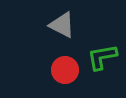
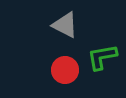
gray triangle: moved 3 px right
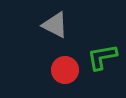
gray triangle: moved 10 px left
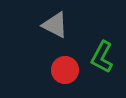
green L-shape: rotated 52 degrees counterclockwise
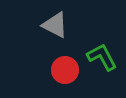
green L-shape: rotated 124 degrees clockwise
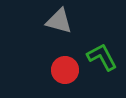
gray triangle: moved 4 px right, 4 px up; rotated 12 degrees counterclockwise
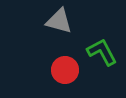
green L-shape: moved 5 px up
